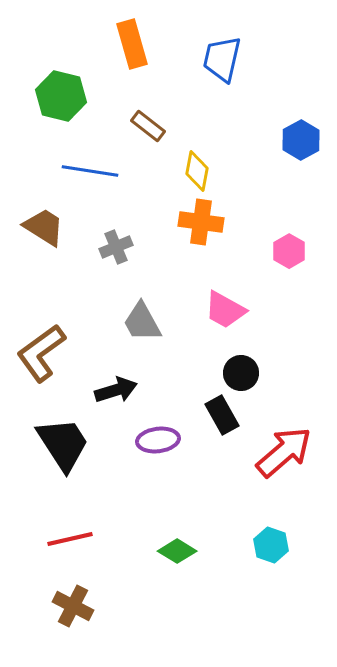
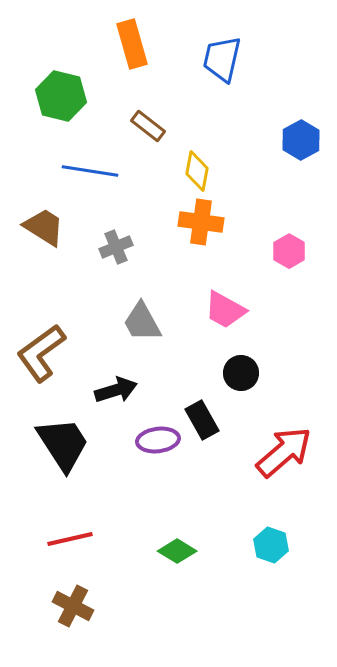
black rectangle: moved 20 px left, 5 px down
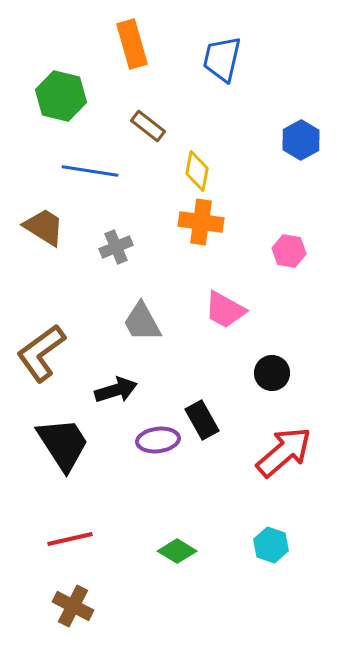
pink hexagon: rotated 20 degrees counterclockwise
black circle: moved 31 px right
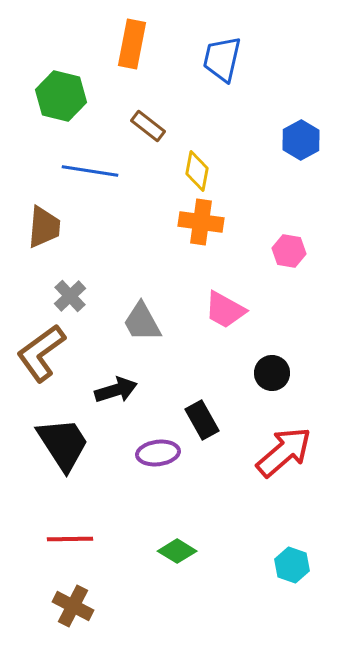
orange rectangle: rotated 27 degrees clockwise
brown trapezoid: rotated 63 degrees clockwise
gray cross: moved 46 px left, 49 px down; rotated 20 degrees counterclockwise
purple ellipse: moved 13 px down
red line: rotated 12 degrees clockwise
cyan hexagon: moved 21 px right, 20 px down
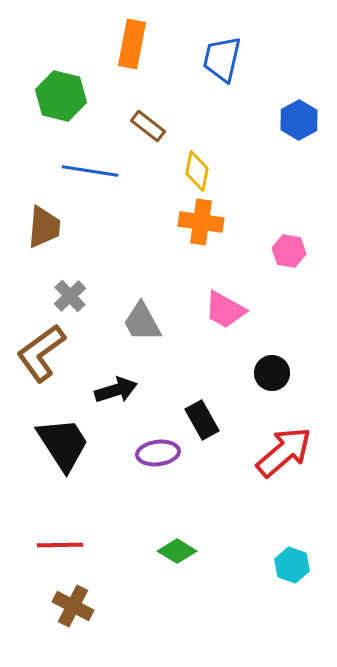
blue hexagon: moved 2 px left, 20 px up
red line: moved 10 px left, 6 px down
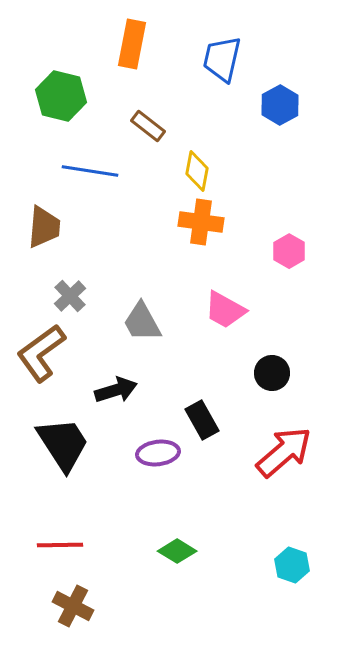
blue hexagon: moved 19 px left, 15 px up
pink hexagon: rotated 20 degrees clockwise
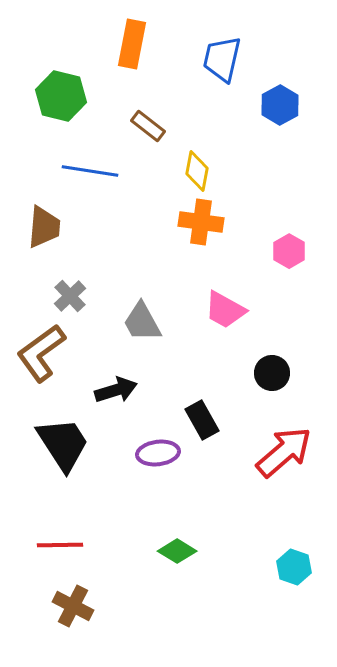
cyan hexagon: moved 2 px right, 2 px down
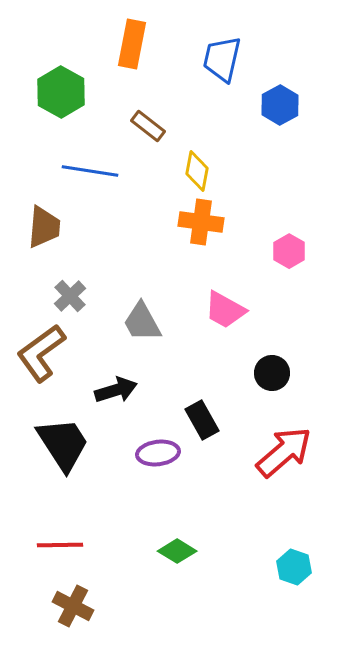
green hexagon: moved 4 px up; rotated 15 degrees clockwise
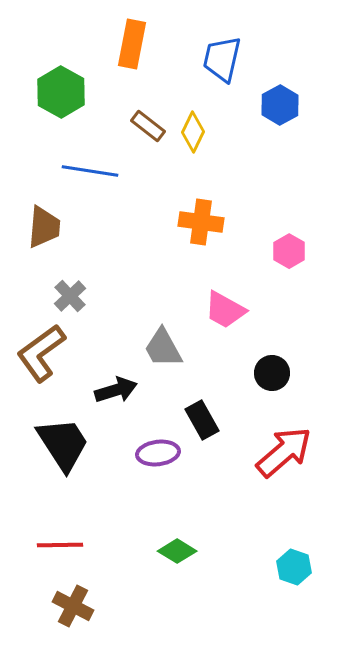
yellow diamond: moved 4 px left, 39 px up; rotated 15 degrees clockwise
gray trapezoid: moved 21 px right, 26 px down
